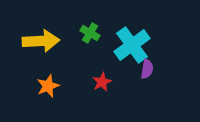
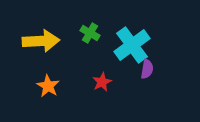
orange star: rotated 20 degrees counterclockwise
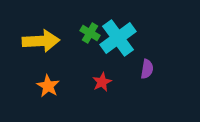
cyan cross: moved 14 px left, 7 px up
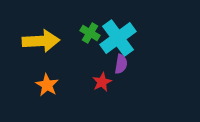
purple semicircle: moved 26 px left, 5 px up
orange star: moved 1 px left, 1 px up
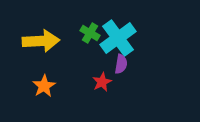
orange star: moved 3 px left, 1 px down; rotated 10 degrees clockwise
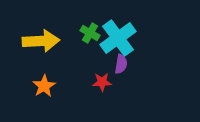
red star: rotated 24 degrees clockwise
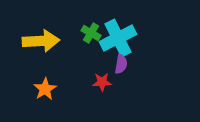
green cross: moved 1 px right
cyan cross: rotated 9 degrees clockwise
orange star: moved 1 px right, 3 px down
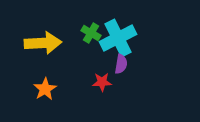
yellow arrow: moved 2 px right, 2 px down
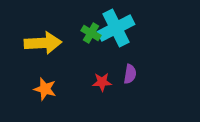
cyan cross: moved 2 px left, 10 px up
purple semicircle: moved 9 px right, 10 px down
orange star: rotated 25 degrees counterclockwise
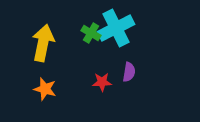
yellow arrow: rotated 75 degrees counterclockwise
purple semicircle: moved 1 px left, 2 px up
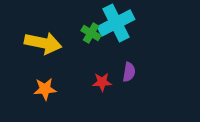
cyan cross: moved 5 px up
yellow arrow: rotated 90 degrees clockwise
orange star: rotated 20 degrees counterclockwise
